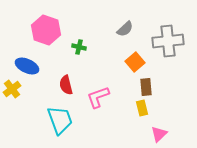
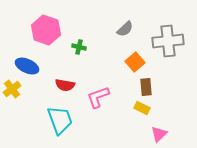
red semicircle: moved 1 px left; rotated 66 degrees counterclockwise
yellow rectangle: rotated 49 degrees counterclockwise
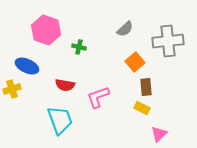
yellow cross: rotated 18 degrees clockwise
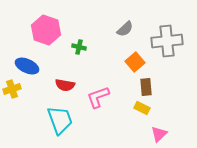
gray cross: moved 1 px left
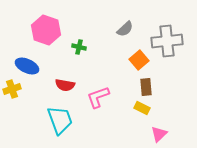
orange square: moved 4 px right, 2 px up
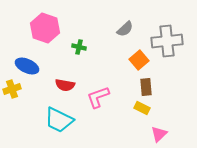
pink hexagon: moved 1 px left, 2 px up
cyan trapezoid: moved 1 px left; rotated 136 degrees clockwise
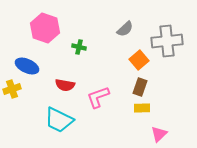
brown rectangle: moved 6 px left; rotated 24 degrees clockwise
yellow rectangle: rotated 28 degrees counterclockwise
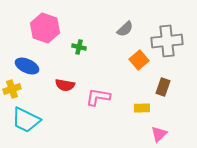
brown rectangle: moved 23 px right
pink L-shape: rotated 30 degrees clockwise
cyan trapezoid: moved 33 px left
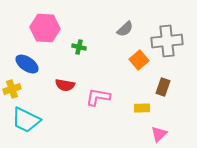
pink hexagon: rotated 16 degrees counterclockwise
blue ellipse: moved 2 px up; rotated 10 degrees clockwise
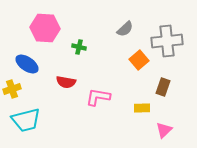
red semicircle: moved 1 px right, 3 px up
cyan trapezoid: rotated 40 degrees counterclockwise
pink triangle: moved 5 px right, 4 px up
